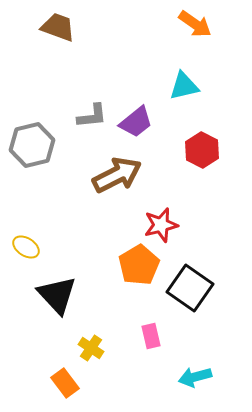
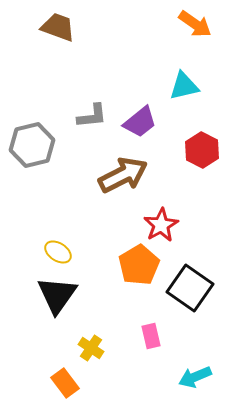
purple trapezoid: moved 4 px right
brown arrow: moved 6 px right
red star: rotated 16 degrees counterclockwise
yellow ellipse: moved 32 px right, 5 px down
black triangle: rotated 18 degrees clockwise
cyan arrow: rotated 8 degrees counterclockwise
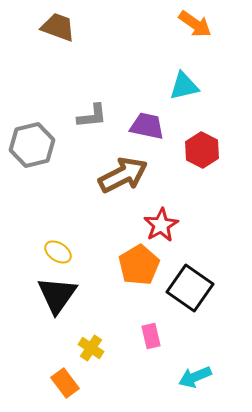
purple trapezoid: moved 7 px right, 4 px down; rotated 129 degrees counterclockwise
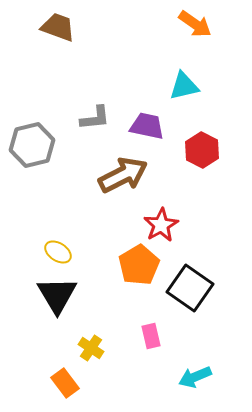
gray L-shape: moved 3 px right, 2 px down
black triangle: rotated 6 degrees counterclockwise
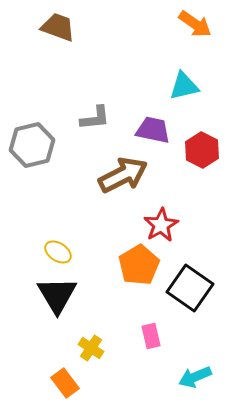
purple trapezoid: moved 6 px right, 4 px down
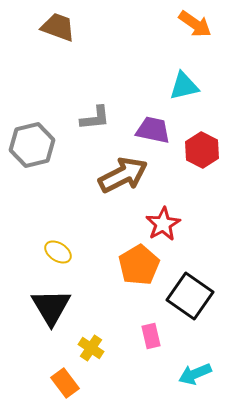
red star: moved 2 px right, 1 px up
black square: moved 8 px down
black triangle: moved 6 px left, 12 px down
cyan arrow: moved 3 px up
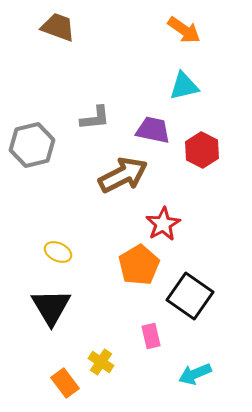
orange arrow: moved 11 px left, 6 px down
yellow ellipse: rotated 8 degrees counterclockwise
yellow cross: moved 10 px right, 14 px down
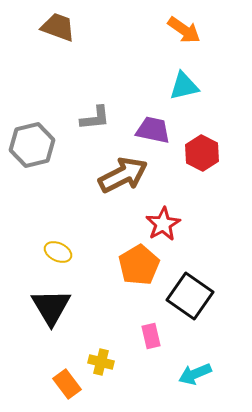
red hexagon: moved 3 px down
yellow cross: rotated 20 degrees counterclockwise
orange rectangle: moved 2 px right, 1 px down
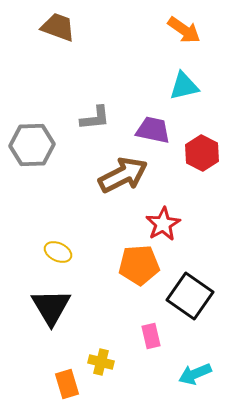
gray hexagon: rotated 12 degrees clockwise
orange pentagon: rotated 27 degrees clockwise
orange rectangle: rotated 20 degrees clockwise
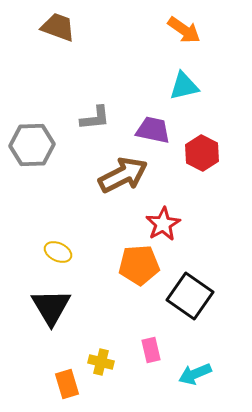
pink rectangle: moved 14 px down
